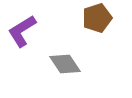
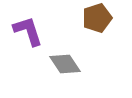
purple L-shape: moved 6 px right; rotated 104 degrees clockwise
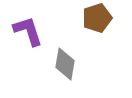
gray diamond: rotated 44 degrees clockwise
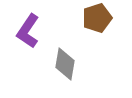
purple L-shape: rotated 128 degrees counterclockwise
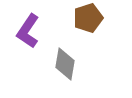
brown pentagon: moved 9 px left
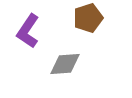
gray diamond: rotated 76 degrees clockwise
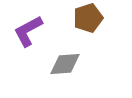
purple L-shape: rotated 28 degrees clockwise
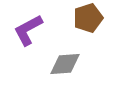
purple L-shape: moved 1 px up
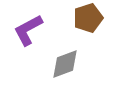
gray diamond: rotated 16 degrees counterclockwise
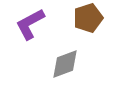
purple L-shape: moved 2 px right, 6 px up
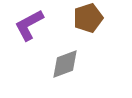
purple L-shape: moved 1 px left, 1 px down
